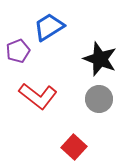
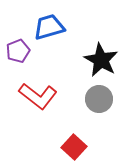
blue trapezoid: rotated 16 degrees clockwise
black star: moved 1 px right, 1 px down; rotated 8 degrees clockwise
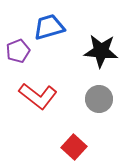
black star: moved 9 px up; rotated 24 degrees counterclockwise
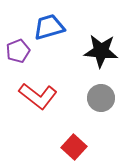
gray circle: moved 2 px right, 1 px up
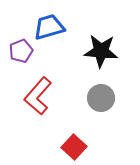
purple pentagon: moved 3 px right
red L-shape: rotated 93 degrees clockwise
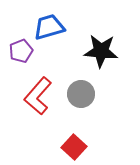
gray circle: moved 20 px left, 4 px up
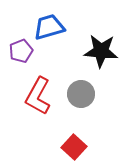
red L-shape: rotated 12 degrees counterclockwise
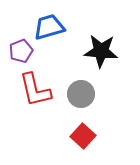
red L-shape: moved 3 px left, 6 px up; rotated 42 degrees counterclockwise
red square: moved 9 px right, 11 px up
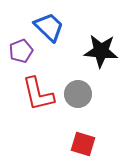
blue trapezoid: rotated 60 degrees clockwise
red L-shape: moved 3 px right, 4 px down
gray circle: moved 3 px left
red square: moved 8 px down; rotated 25 degrees counterclockwise
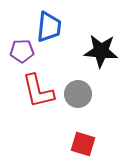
blue trapezoid: rotated 52 degrees clockwise
purple pentagon: moved 1 px right; rotated 20 degrees clockwise
red L-shape: moved 3 px up
